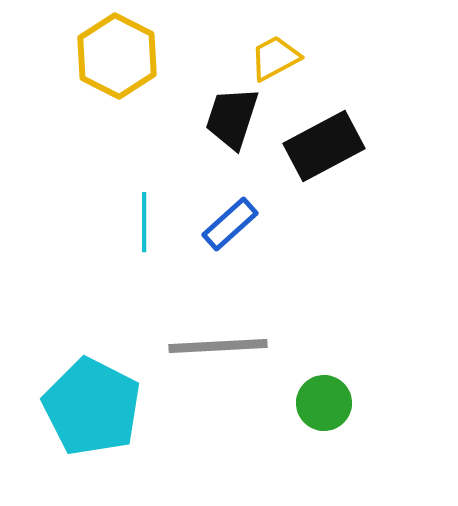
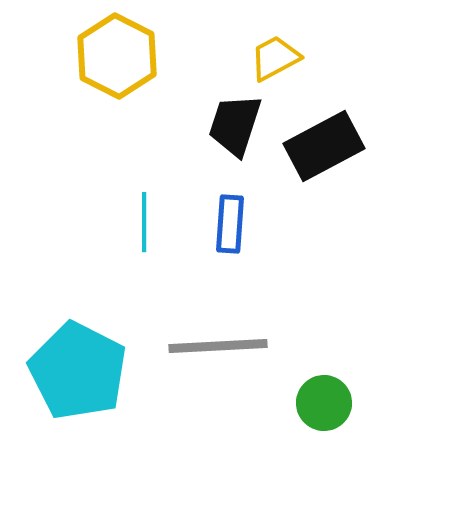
black trapezoid: moved 3 px right, 7 px down
blue rectangle: rotated 44 degrees counterclockwise
cyan pentagon: moved 14 px left, 36 px up
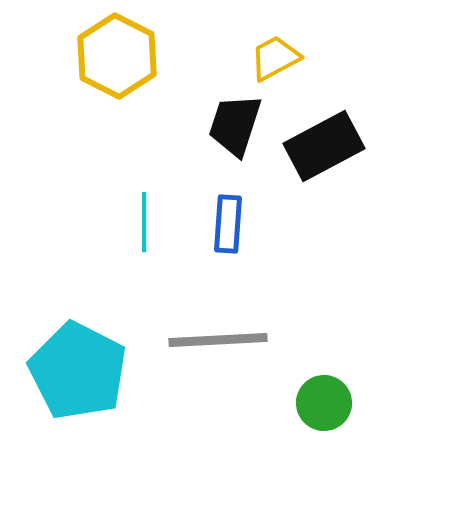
blue rectangle: moved 2 px left
gray line: moved 6 px up
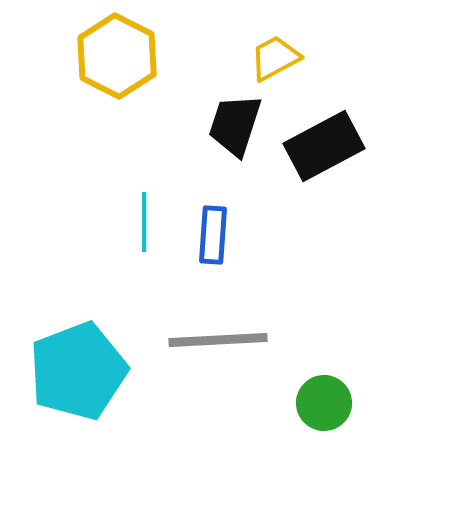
blue rectangle: moved 15 px left, 11 px down
cyan pentagon: rotated 24 degrees clockwise
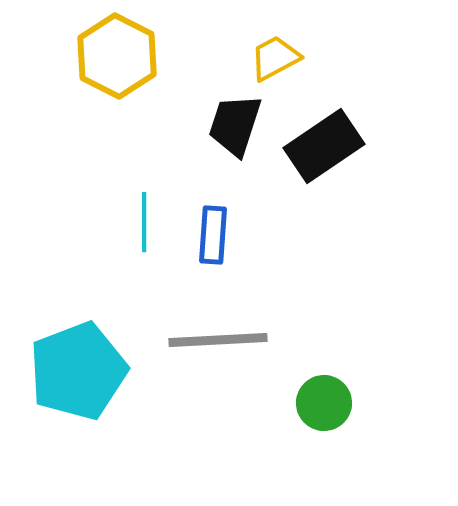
black rectangle: rotated 6 degrees counterclockwise
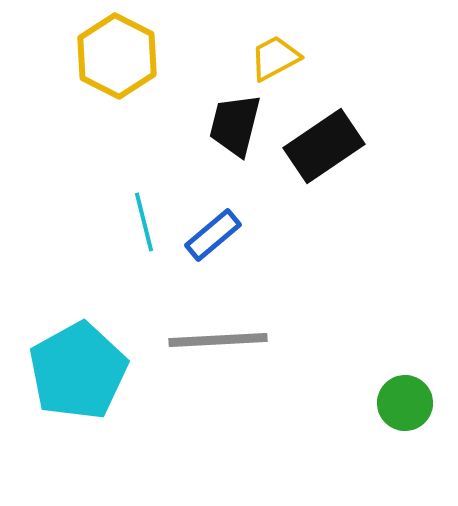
black trapezoid: rotated 4 degrees counterclockwise
cyan line: rotated 14 degrees counterclockwise
blue rectangle: rotated 46 degrees clockwise
cyan pentagon: rotated 8 degrees counterclockwise
green circle: moved 81 px right
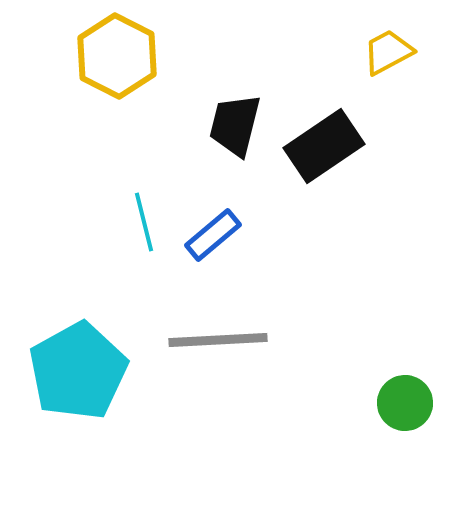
yellow trapezoid: moved 113 px right, 6 px up
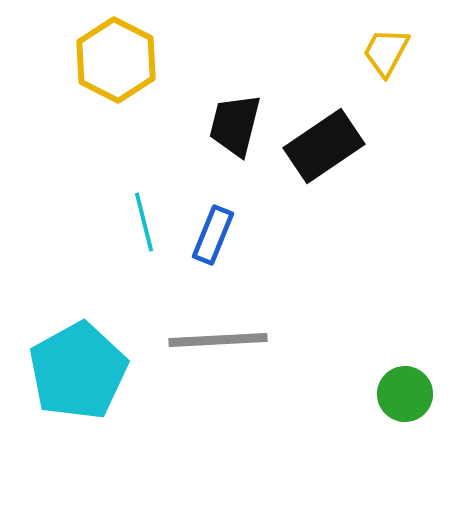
yellow trapezoid: moved 2 px left; rotated 34 degrees counterclockwise
yellow hexagon: moved 1 px left, 4 px down
blue rectangle: rotated 28 degrees counterclockwise
green circle: moved 9 px up
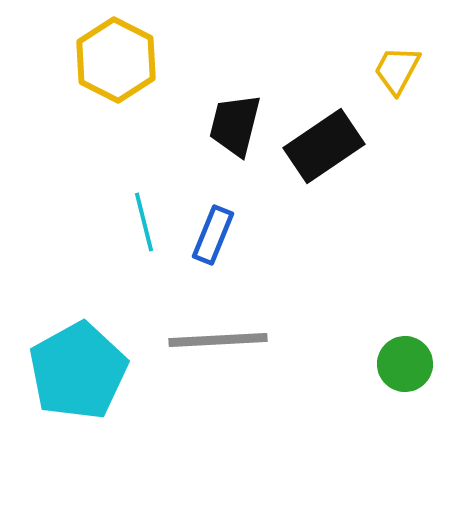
yellow trapezoid: moved 11 px right, 18 px down
green circle: moved 30 px up
